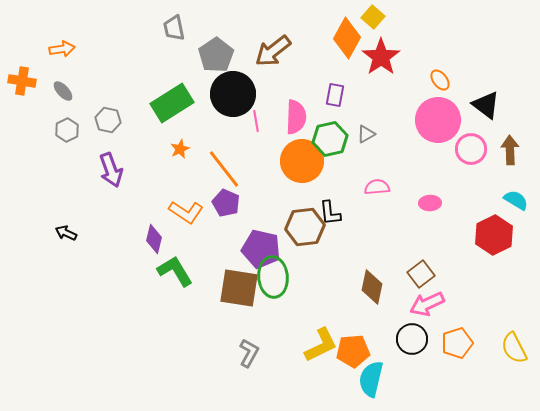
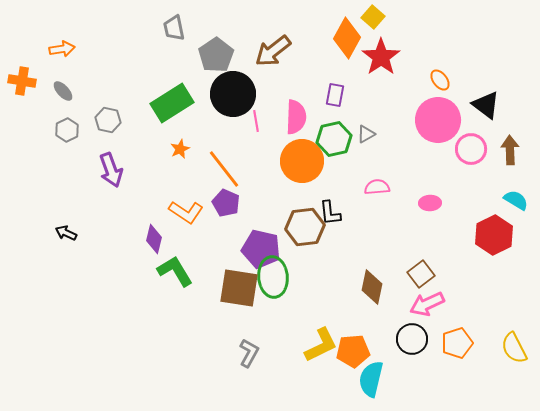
green hexagon at (330, 139): moved 4 px right
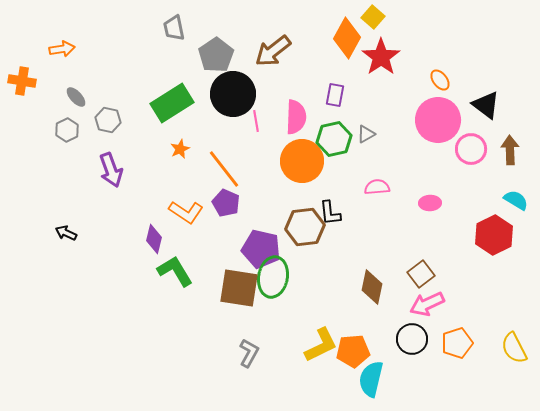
gray ellipse at (63, 91): moved 13 px right, 6 px down
green ellipse at (273, 277): rotated 15 degrees clockwise
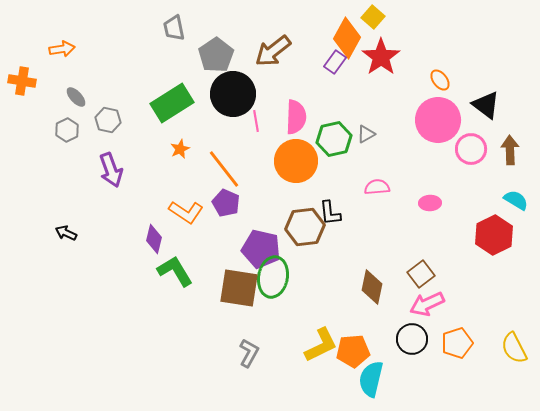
purple rectangle at (335, 95): moved 33 px up; rotated 25 degrees clockwise
orange circle at (302, 161): moved 6 px left
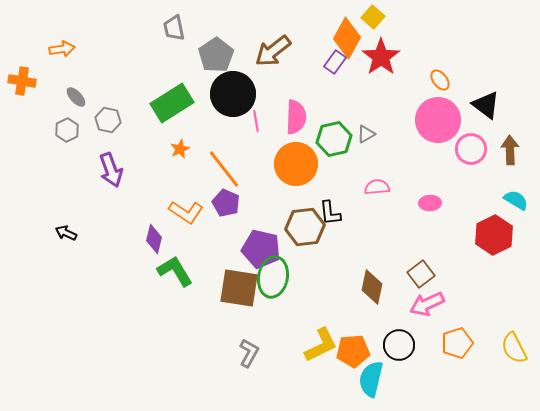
orange circle at (296, 161): moved 3 px down
black circle at (412, 339): moved 13 px left, 6 px down
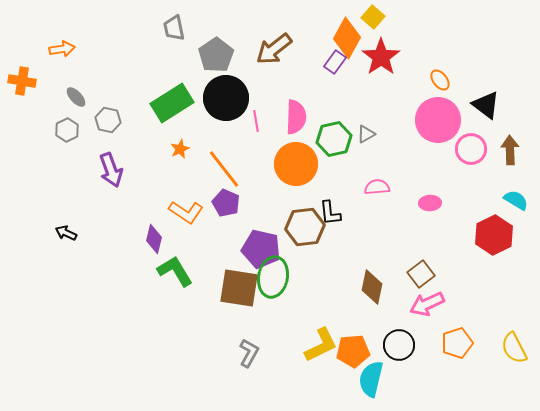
brown arrow at (273, 51): moved 1 px right, 2 px up
black circle at (233, 94): moved 7 px left, 4 px down
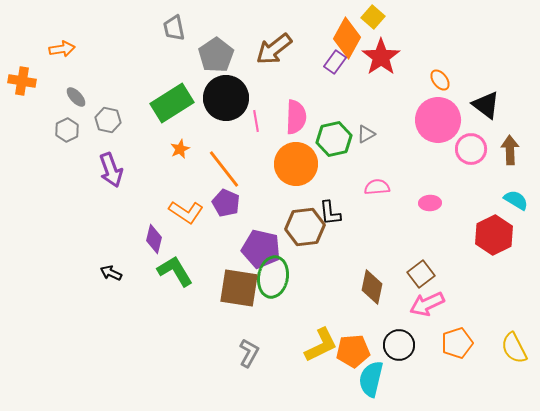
black arrow at (66, 233): moved 45 px right, 40 px down
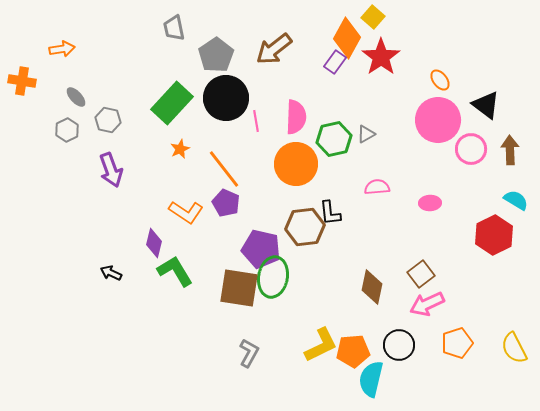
green rectangle at (172, 103): rotated 15 degrees counterclockwise
purple diamond at (154, 239): moved 4 px down
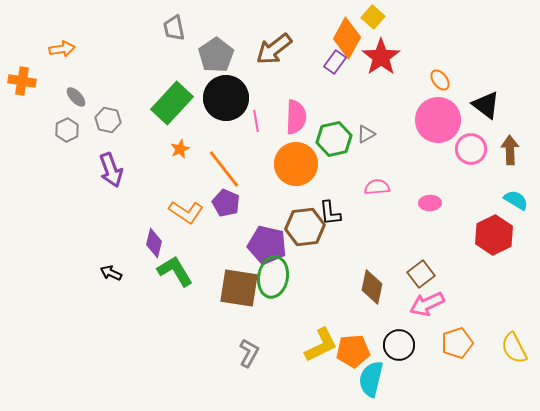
purple pentagon at (261, 249): moved 6 px right, 4 px up
